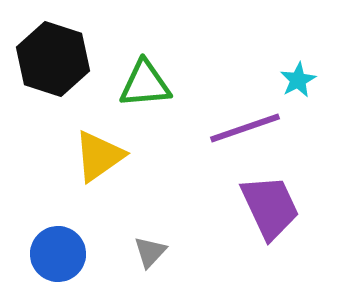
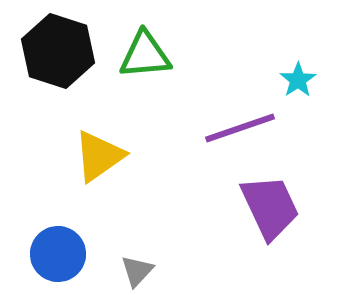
black hexagon: moved 5 px right, 8 px up
cyan star: rotated 6 degrees counterclockwise
green triangle: moved 29 px up
purple line: moved 5 px left
gray triangle: moved 13 px left, 19 px down
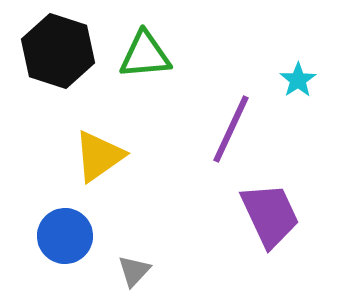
purple line: moved 9 px left, 1 px down; rotated 46 degrees counterclockwise
purple trapezoid: moved 8 px down
blue circle: moved 7 px right, 18 px up
gray triangle: moved 3 px left
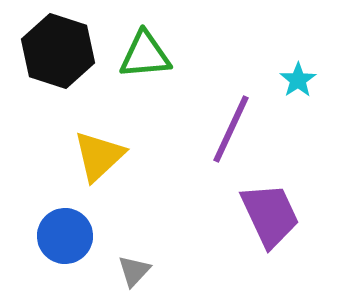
yellow triangle: rotated 8 degrees counterclockwise
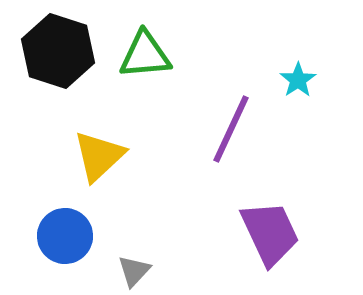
purple trapezoid: moved 18 px down
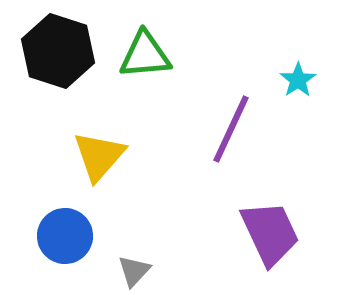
yellow triangle: rotated 6 degrees counterclockwise
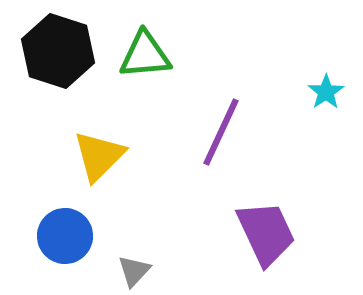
cyan star: moved 28 px right, 12 px down
purple line: moved 10 px left, 3 px down
yellow triangle: rotated 4 degrees clockwise
purple trapezoid: moved 4 px left
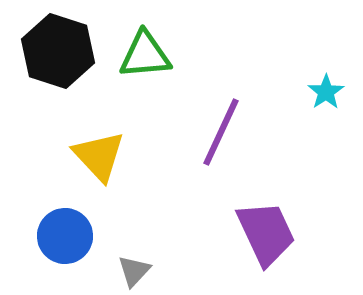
yellow triangle: rotated 28 degrees counterclockwise
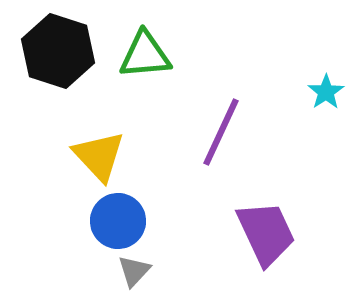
blue circle: moved 53 px right, 15 px up
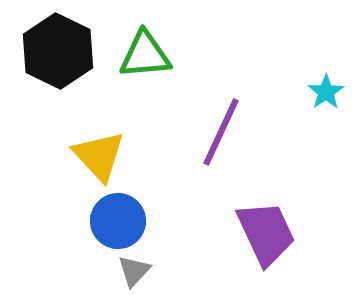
black hexagon: rotated 8 degrees clockwise
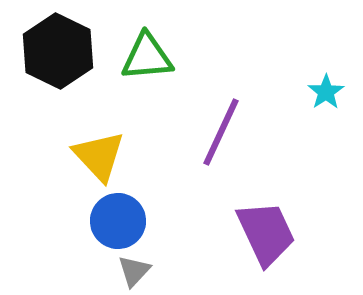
green triangle: moved 2 px right, 2 px down
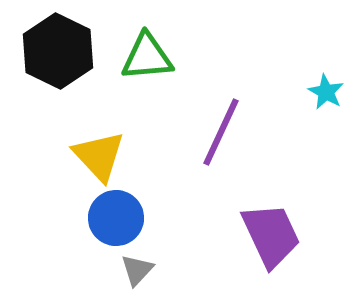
cyan star: rotated 9 degrees counterclockwise
blue circle: moved 2 px left, 3 px up
purple trapezoid: moved 5 px right, 2 px down
gray triangle: moved 3 px right, 1 px up
